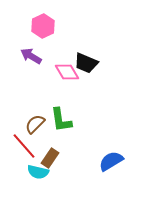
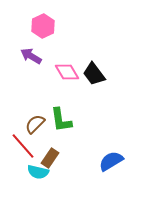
black trapezoid: moved 8 px right, 11 px down; rotated 30 degrees clockwise
red line: moved 1 px left
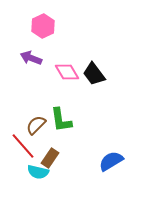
purple arrow: moved 2 px down; rotated 10 degrees counterclockwise
brown semicircle: moved 1 px right, 1 px down
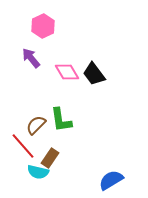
purple arrow: rotated 30 degrees clockwise
blue semicircle: moved 19 px down
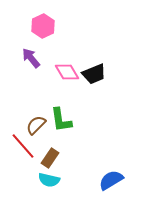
black trapezoid: rotated 75 degrees counterclockwise
cyan semicircle: moved 11 px right, 8 px down
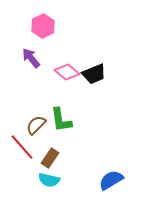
pink diamond: rotated 20 degrees counterclockwise
red line: moved 1 px left, 1 px down
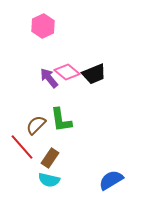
purple arrow: moved 18 px right, 20 px down
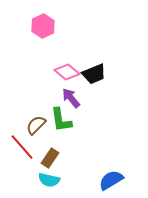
purple arrow: moved 22 px right, 20 px down
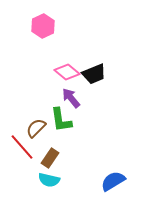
brown semicircle: moved 3 px down
blue semicircle: moved 2 px right, 1 px down
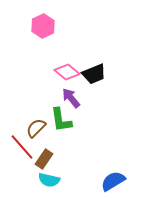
brown rectangle: moved 6 px left, 1 px down
